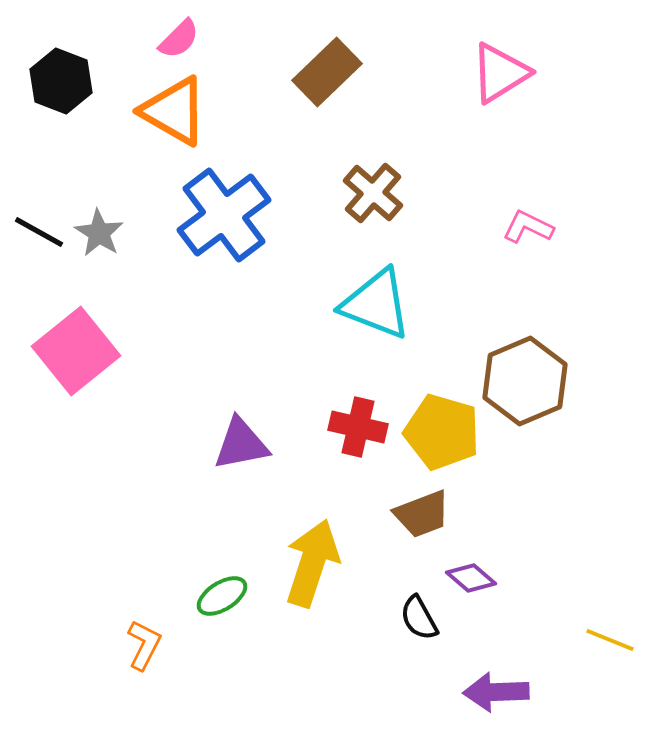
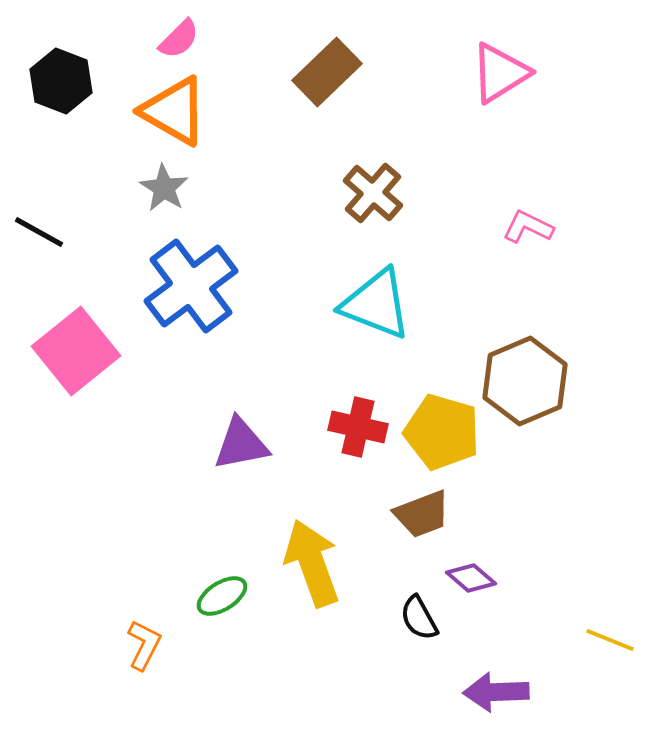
blue cross: moved 33 px left, 71 px down
gray star: moved 65 px right, 45 px up
yellow arrow: rotated 38 degrees counterclockwise
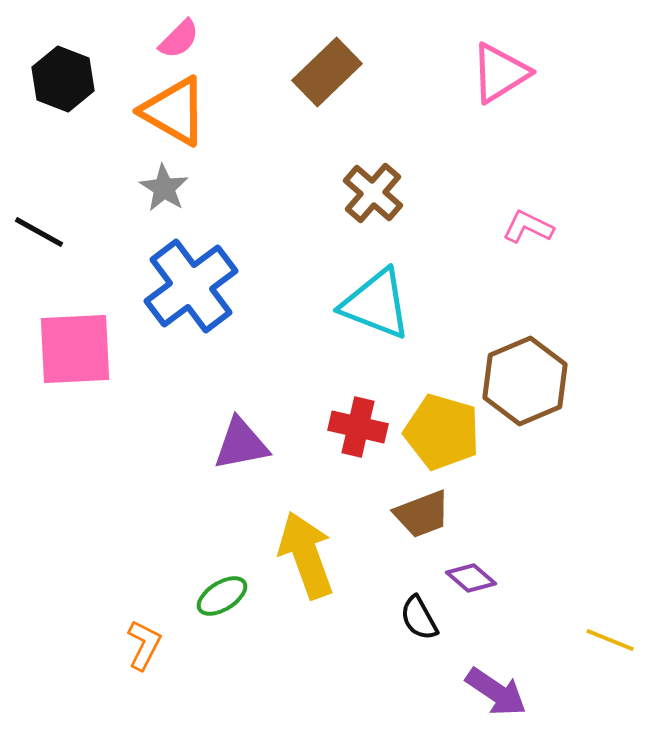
black hexagon: moved 2 px right, 2 px up
pink square: moved 1 px left, 2 px up; rotated 36 degrees clockwise
yellow arrow: moved 6 px left, 8 px up
purple arrow: rotated 144 degrees counterclockwise
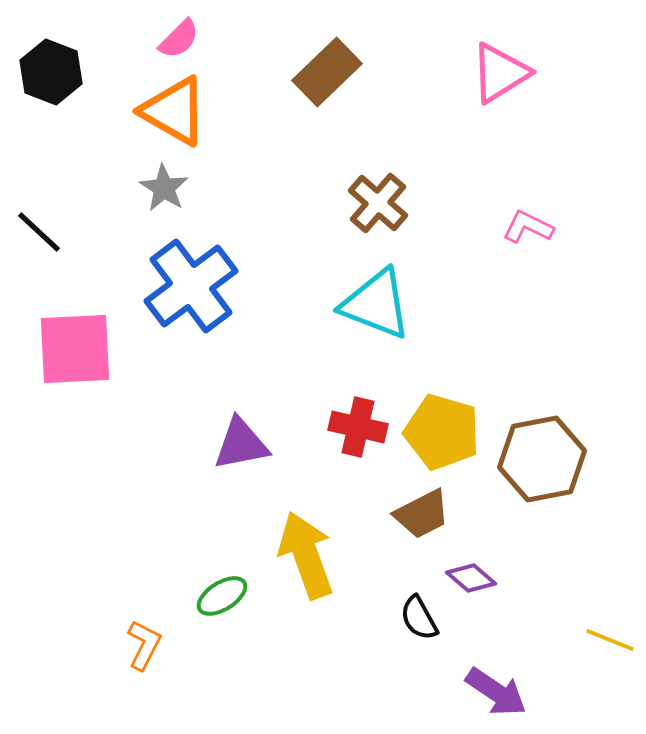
black hexagon: moved 12 px left, 7 px up
brown cross: moved 5 px right, 10 px down
black line: rotated 14 degrees clockwise
brown hexagon: moved 17 px right, 78 px down; rotated 12 degrees clockwise
brown trapezoid: rotated 6 degrees counterclockwise
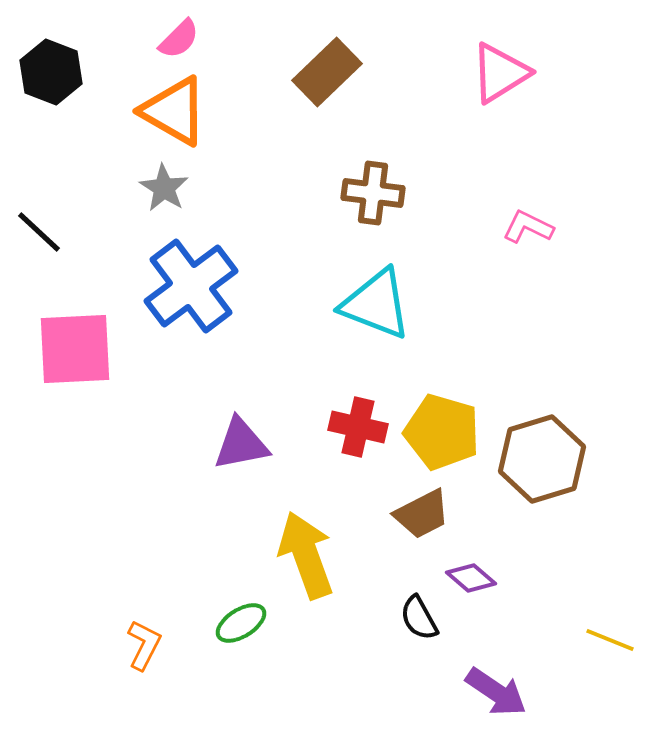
brown cross: moved 5 px left, 10 px up; rotated 34 degrees counterclockwise
brown hexagon: rotated 6 degrees counterclockwise
green ellipse: moved 19 px right, 27 px down
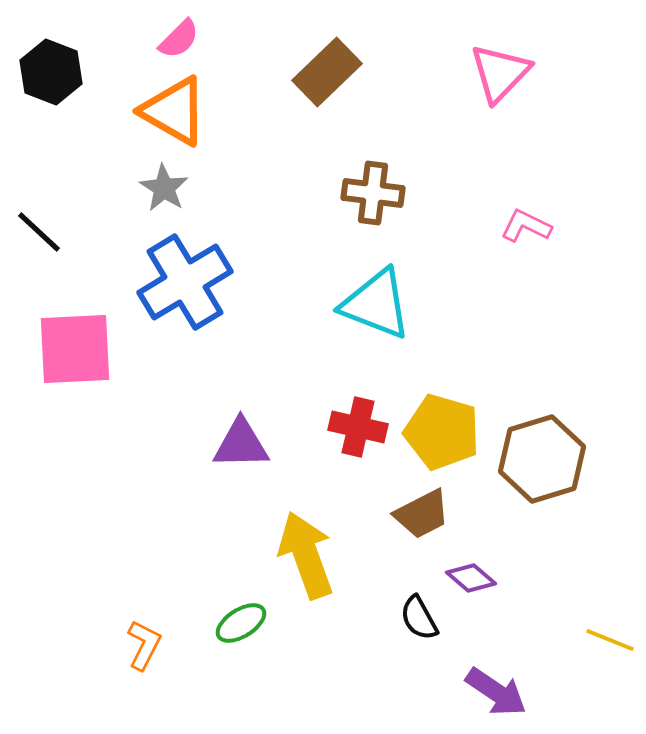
pink triangle: rotated 14 degrees counterclockwise
pink L-shape: moved 2 px left, 1 px up
blue cross: moved 6 px left, 4 px up; rotated 6 degrees clockwise
purple triangle: rotated 10 degrees clockwise
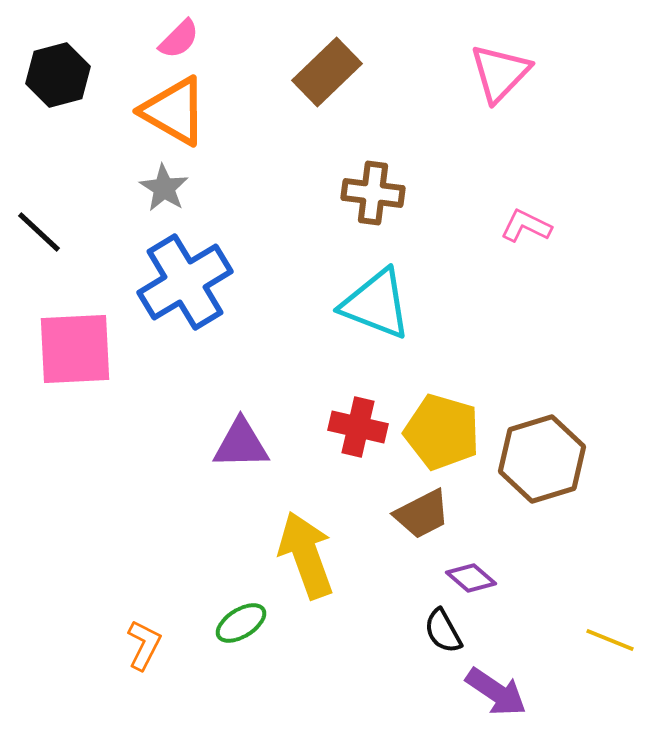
black hexagon: moved 7 px right, 3 px down; rotated 24 degrees clockwise
black semicircle: moved 24 px right, 13 px down
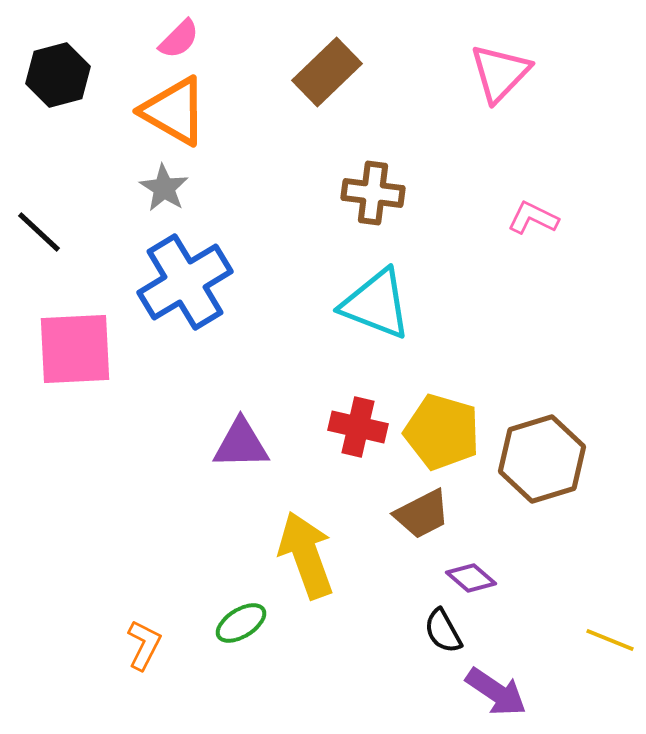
pink L-shape: moved 7 px right, 8 px up
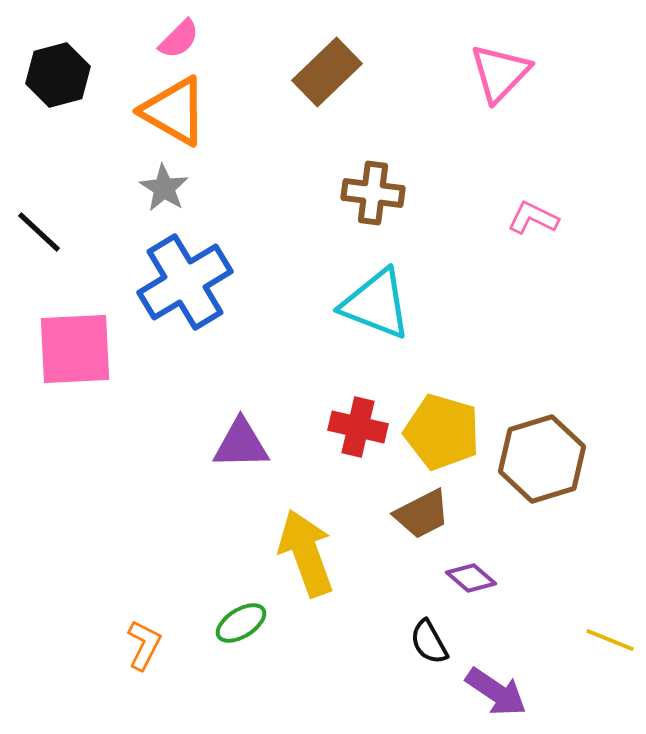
yellow arrow: moved 2 px up
black semicircle: moved 14 px left, 11 px down
